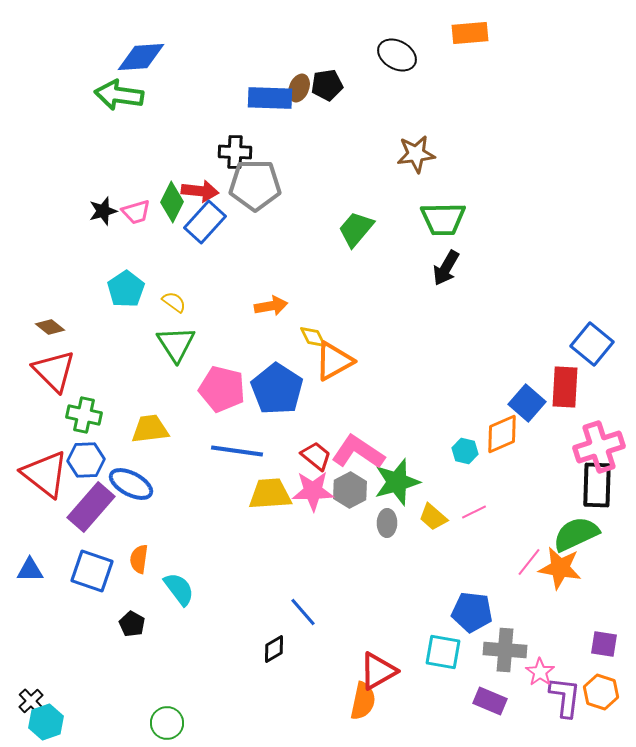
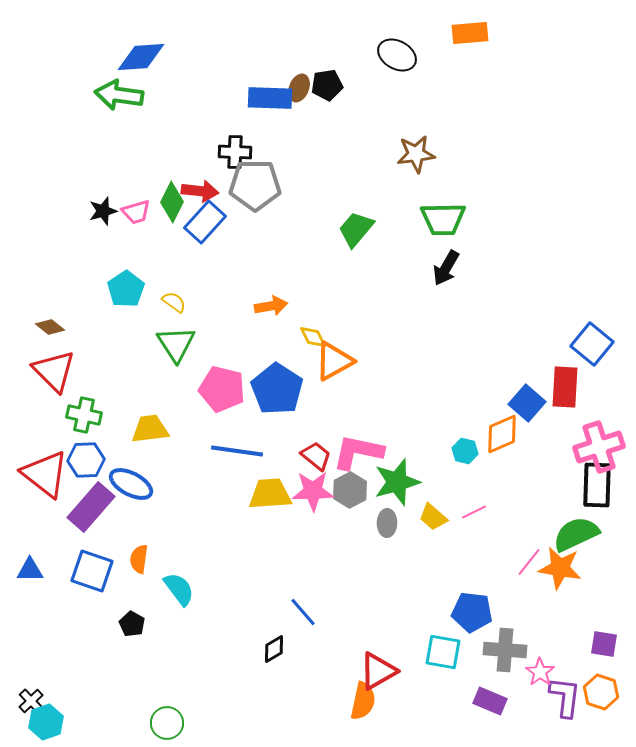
pink L-shape at (358, 452): rotated 22 degrees counterclockwise
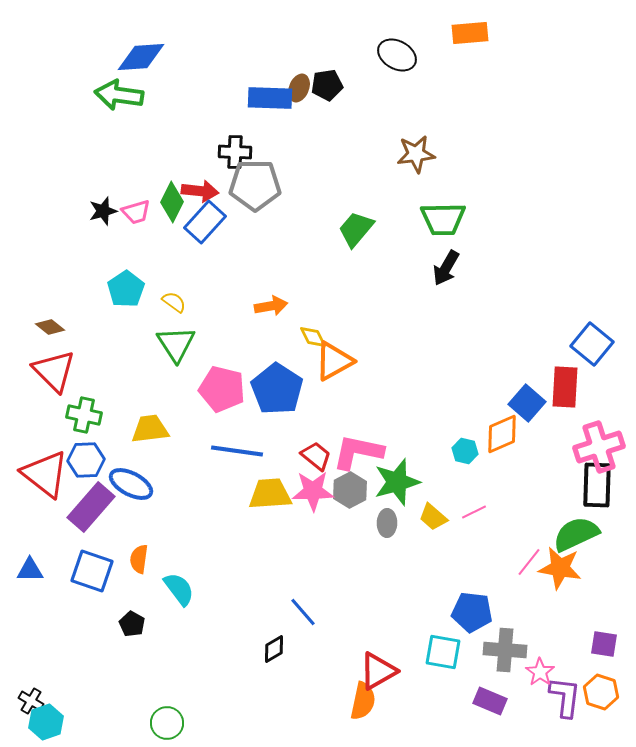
black cross at (31, 701): rotated 15 degrees counterclockwise
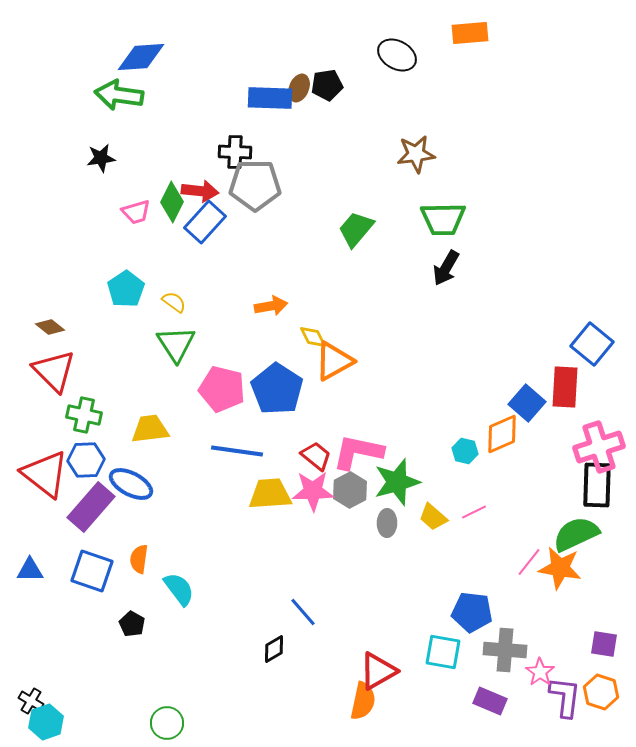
black star at (103, 211): moved 2 px left, 53 px up; rotated 8 degrees clockwise
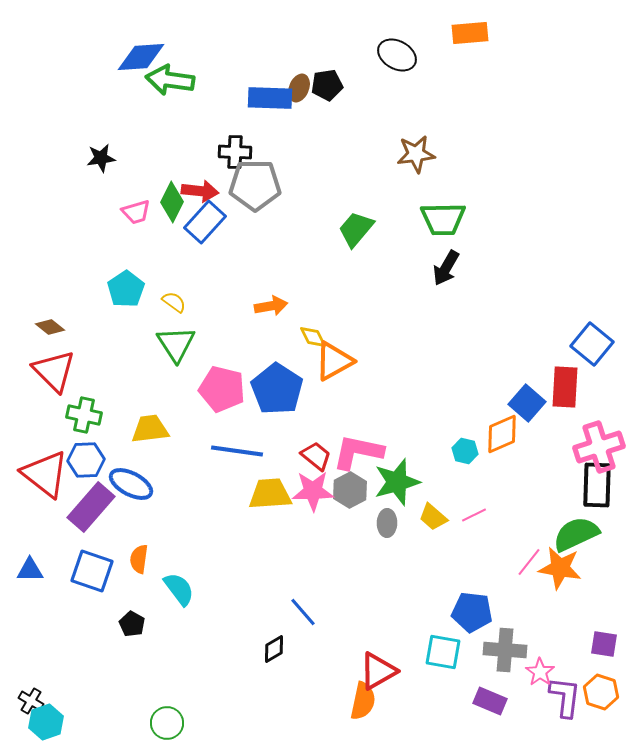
green arrow at (119, 95): moved 51 px right, 15 px up
pink line at (474, 512): moved 3 px down
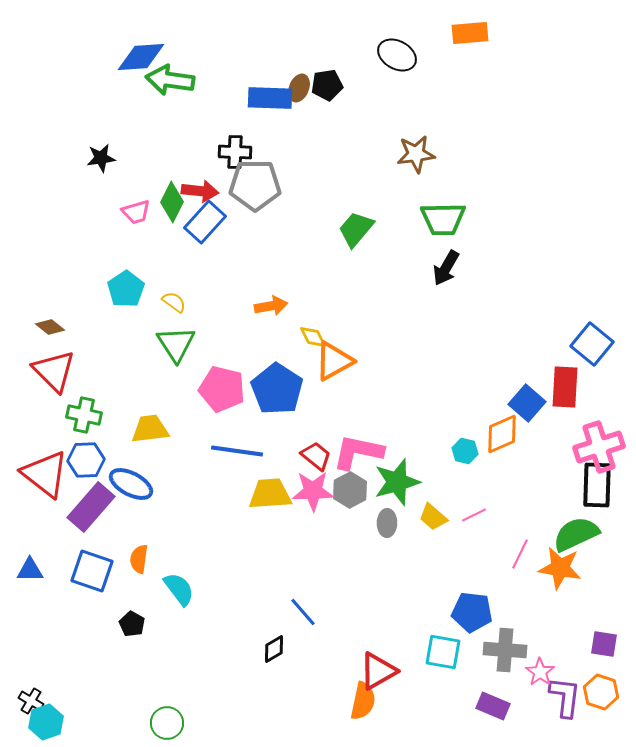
pink line at (529, 562): moved 9 px left, 8 px up; rotated 12 degrees counterclockwise
purple rectangle at (490, 701): moved 3 px right, 5 px down
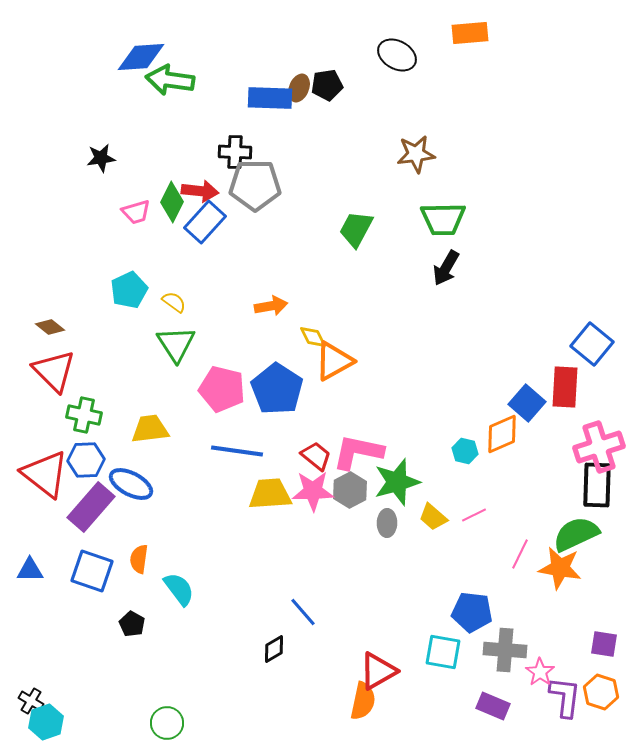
green trapezoid at (356, 229): rotated 12 degrees counterclockwise
cyan pentagon at (126, 289): moved 3 px right, 1 px down; rotated 9 degrees clockwise
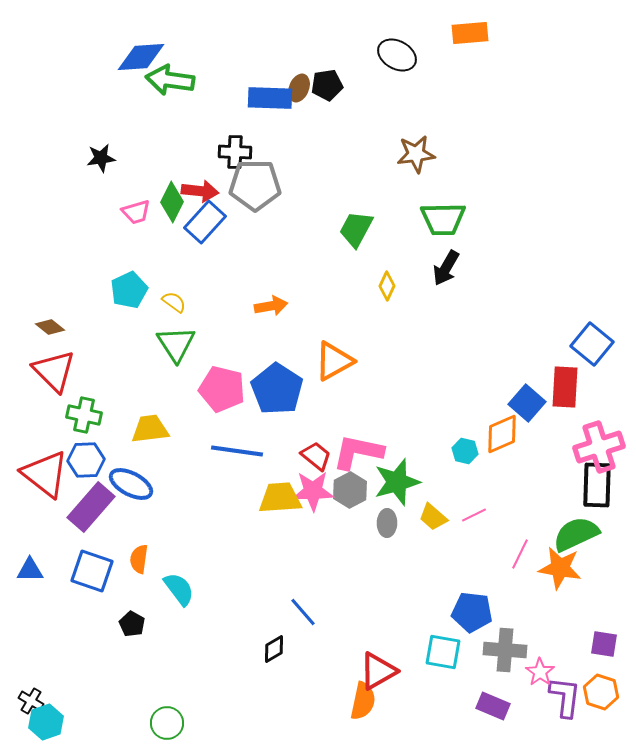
yellow diamond at (313, 337): moved 74 px right, 51 px up; rotated 52 degrees clockwise
yellow trapezoid at (270, 494): moved 10 px right, 4 px down
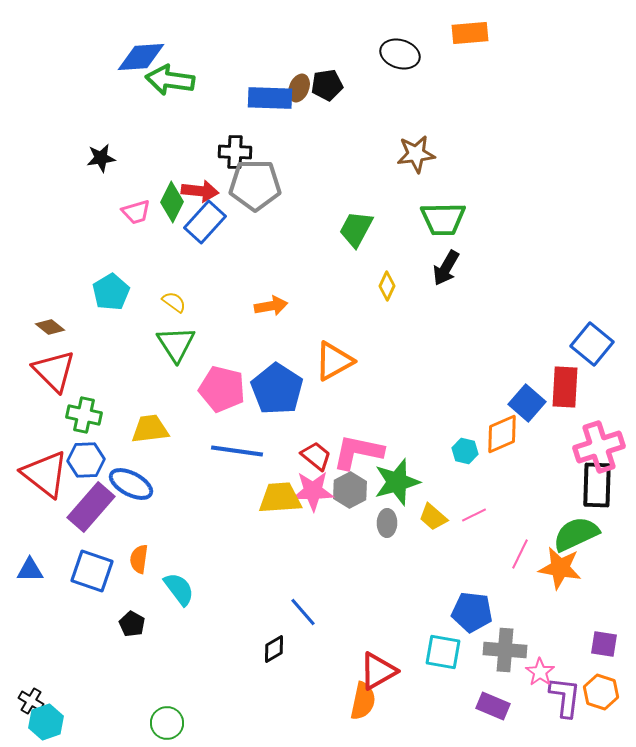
black ellipse at (397, 55): moved 3 px right, 1 px up; rotated 12 degrees counterclockwise
cyan pentagon at (129, 290): moved 18 px left, 2 px down; rotated 6 degrees counterclockwise
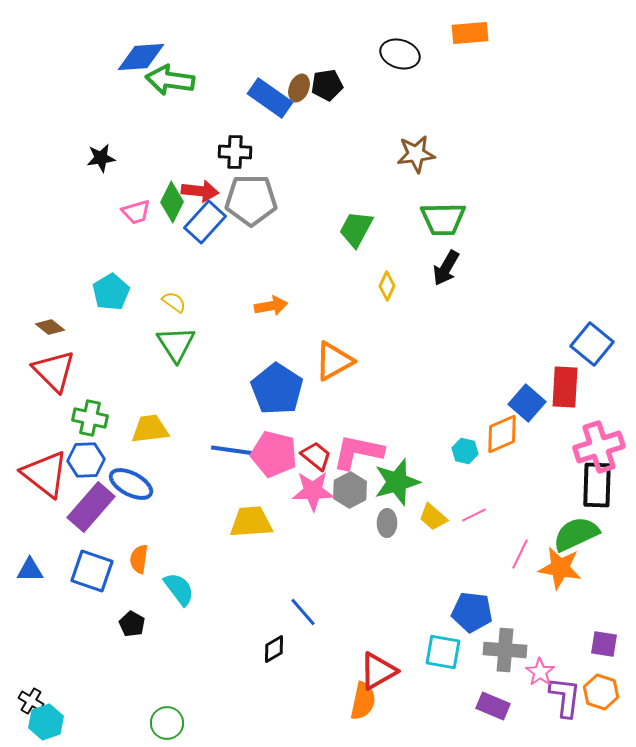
blue rectangle at (270, 98): rotated 33 degrees clockwise
gray pentagon at (255, 185): moved 4 px left, 15 px down
pink pentagon at (222, 389): moved 52 px right, 65 px down
green cross at (84, 415): moved 6 px right, 3 px down
yellow trapezoid at (280, 498): moved 29 px left, 24 px down
